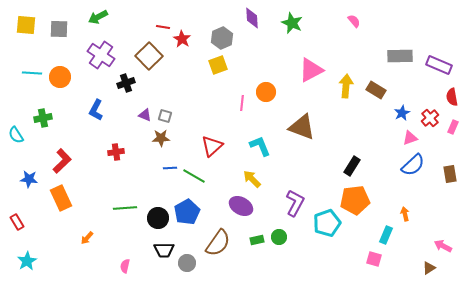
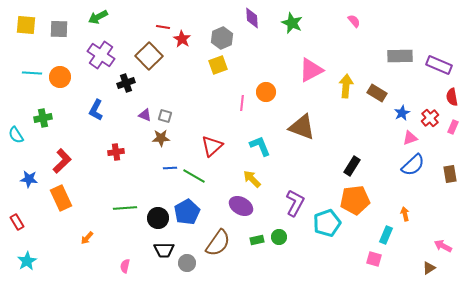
brown rectangle at (376, 90): moved 1 px right, 3 px down
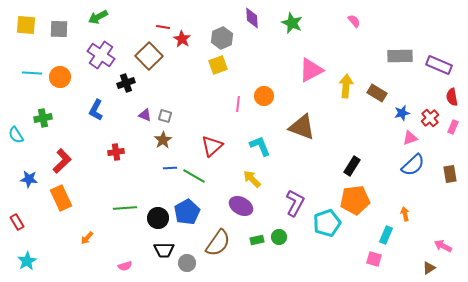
orange circle at (266, 92): moved 2 px left, 4 px down
pink line at (242, 103): moved 4 px left, 1 px down
blue star at (402, 113): rotated 14 degrees clockwise
brown star at (161, 138): moved 2 px right, 2 px down; rotated 30 degrees counterclockwise
pink semicircle at (125, 266): rotated 120 degrees counterclockwise
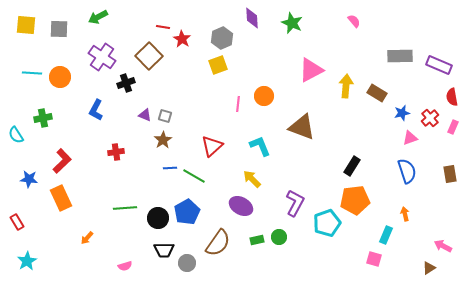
purple cross at (101, 55): moved 1 px right, 2 px down
blue semicircle at (413, 165): moved 6 px left, 6 px down; rotated 65 degrees counterclockwise
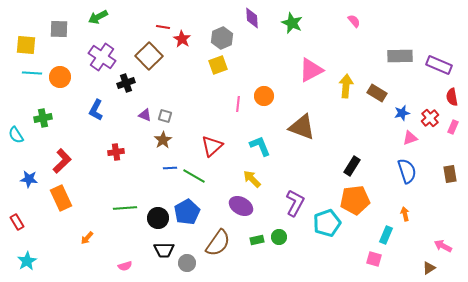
yellow square at (26, 25): moved 20 px down
